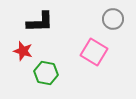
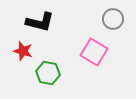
black L-shape: rotated 16 degrees clockwise
green hexagon: moved 2 px right
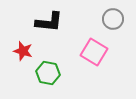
black L-shape: moved 9 px right; rotated 8 degrees counterclockwise
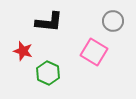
gray circle: moved 2 px down
green hexagon: rotated 15 degrees clockwise
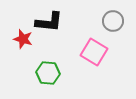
red star: moved 12 px up
green hexagon: rotated 20 degrees counterclockwise
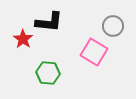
gray circle: moved 5 px down
red star: rotated 18 degrees clockwise
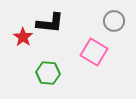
black L-shape: moved 1 px right, 1 px down
gray circle: moved 1 px right, 5 px up
red star: moved 2 px up
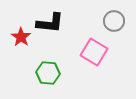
red star: moved 2 px left
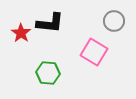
red star: moved 4 px up
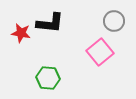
red star: rotated 24 degrees counterclockwise
pink square: moved 6 px right; rotated 20 degrees clockwise
green hexagon: moved 5 px down
